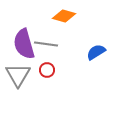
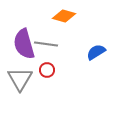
gray triangle: moved 2 px right, 4 px down
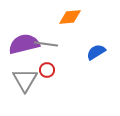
orange diamond: moved 6 px right, 1 px down; rotated 20 degrees counterclockwise
purple semicircle: rotated 92 degrees clockwise
gray triangle: moved 5 px right, 1 px down
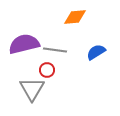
orange diamond: moved 5 px right
gray line: moved 9 px right, 6 px down
gray triangle: moved 7 px right, 9 px down
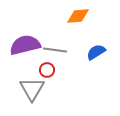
orange diamond: moved 3 px right, 1 px up
purple semicircle: moved 1 px right, 1 px down
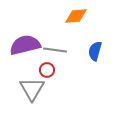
orange diamond: moved 2 px left
blue semicircle: moved 1 px left, 1 px up; rotated 42 degrees counterclockwise
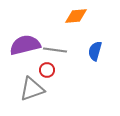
gray triangle: rotated 40 degrees clockwise
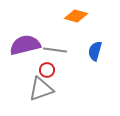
orange diamond: rotated 20 degrees clockwise
gray triangle: moved 9 px right
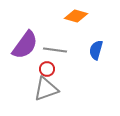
purple semicircle: rotated 140 degrees clockwise
blue semicircle: moved 1 px right, 1 px up
red circle: moved 1 px up
gray triangle: moved 5 px right
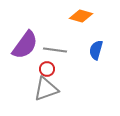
orange diamond: moved 5 px right
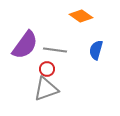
orange diamond: rotated 20 degrees clockwise
